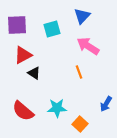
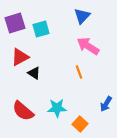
purple square: moved 2 px left, 2 px up; rotated 15 degrees counterclockwise
cyan square: moved 11 px left
red triangle: moved 3 px left, 2 px down
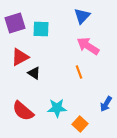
cyan square: rotated 18 degrees clockwise
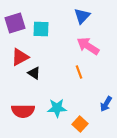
red semicircle: rotated 40 degrees counterclockwise
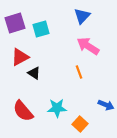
cyan square: rotated 18 degrees counterclockwise
blue arrow: moved 1 px down; rotated 98 degrees counterclockwise
red semicircle: rotated 50 degrees clockwise
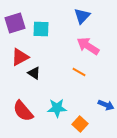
cyan square: rotated 18 degrees clockwise
orange line: rotated 40 degrees counterclockwise
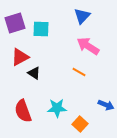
red semicircle: rotated 20 degrees clockwise
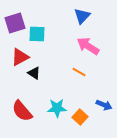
cyan square: moved 4 px left, 5 px down
blue arrow: moved 2 px left
red semicircle: moved 1 px left; rotated 20 degrees counterclockwise
orange square: moved 7 px up
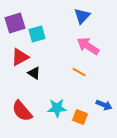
cyan square: rotated 18 degrees counterclockwise
orange square: rotated 21 degrees counterclockwise
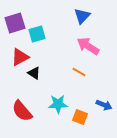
cyan star: moved 1 px right, 4 px up
